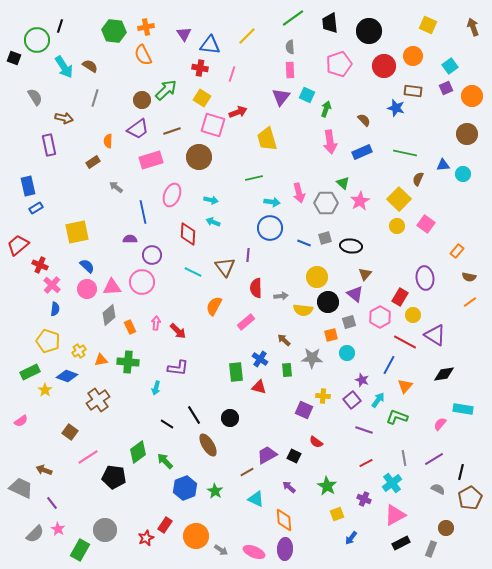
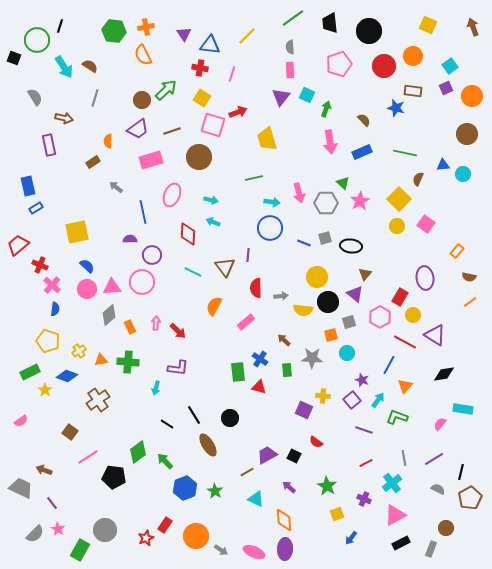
green rectangle at (236, 372): moved 2 px right
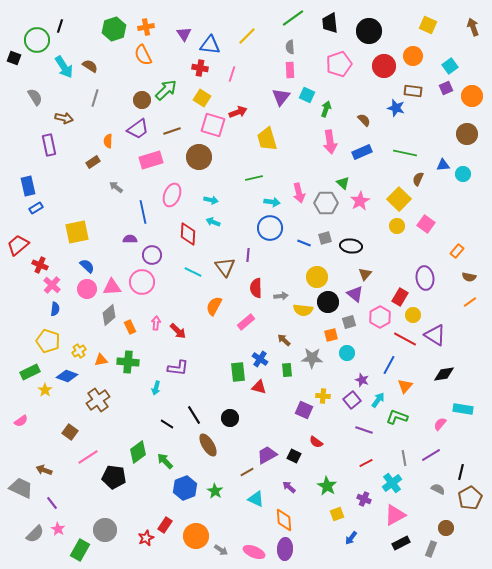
green hexagon at (114, 31): moved 2 px up; rotated 25 degrees counterclockwise
red line at (405, 342): moved 3 px up
purple line at (434, 459): moved 3 px left, 4 px up
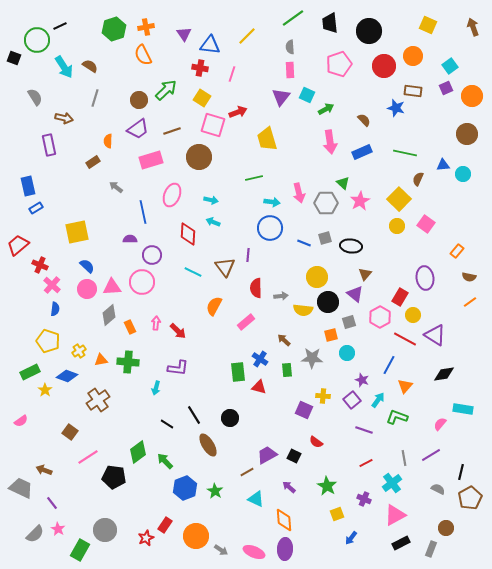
black line at (60, 26): rotated 48 degrees clockwise
brown circle at (142, 100): moved 3 px left
green arrow at (326, 109): rotated 42 degrees clockwise
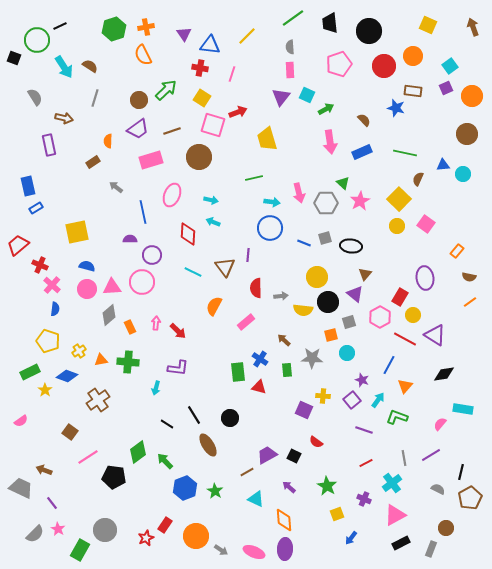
blue semicircle at (87, 266): rotated 28 degrees counterclockwise
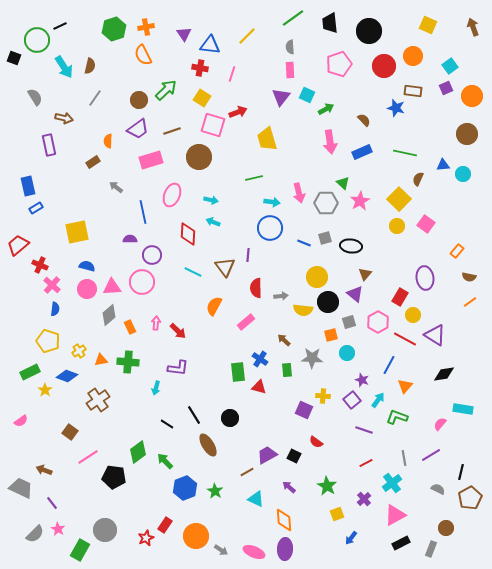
brown semicircle at (90, 66): rotated 70 degrees clockwise
gray line at (95, 98): rotated 18 degrees clockwise
pink hexagon at (380, 317): moved 2 px left, 5 px down
purple cross at (364, 499): rotated 24 degrees clockwise
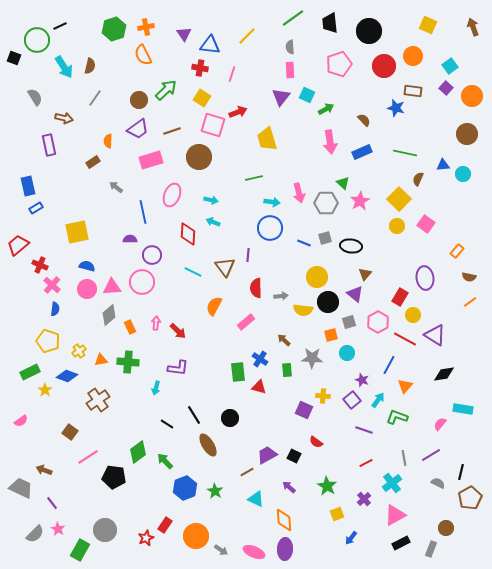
purple square at (446, 88): rotated 24 degrees counterclockwise
gray semicircle at (438, 489): moved 6 px up
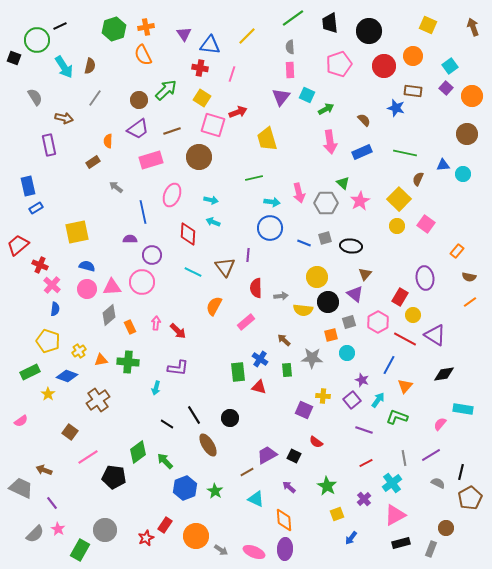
yellow star at (45, 390): moved 3 px right, 4 px down
black rectangle at (401, 543): rotated 12 degrees clockwise
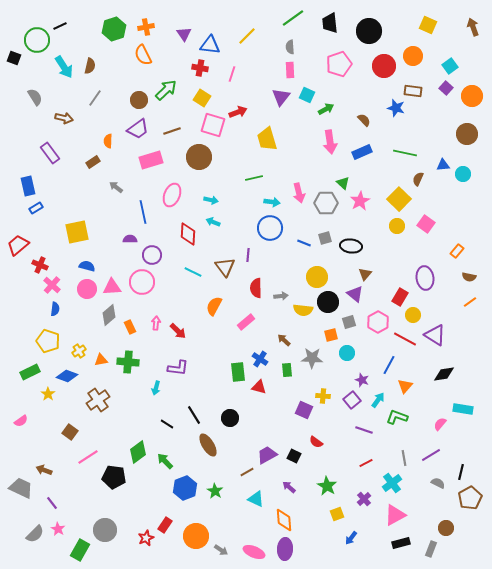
purple rectangle at (49, 145): moved 1 px right, 8 px down; rotated 25 degrees counterclockwise
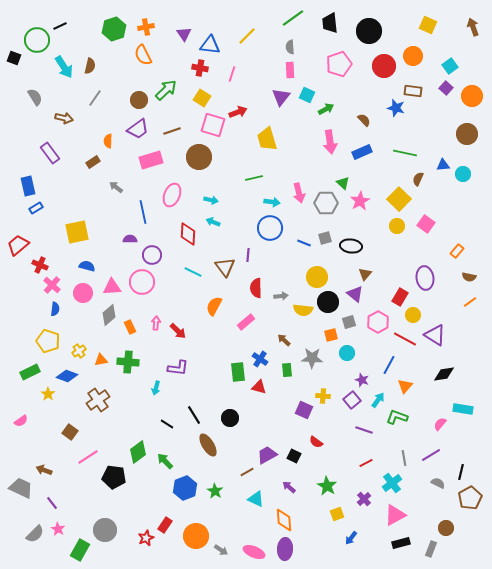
pink circle at (87, 289): moved 4 px left, 4 px down
